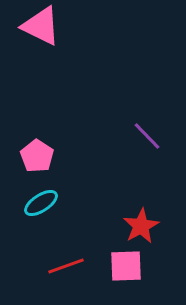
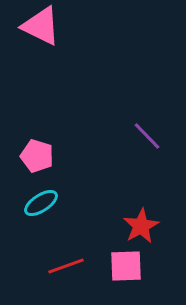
pink pentagon: rotated 16 degrees counterclockwise
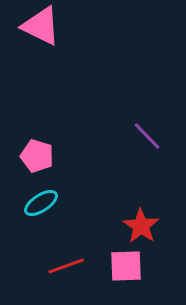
red star: rotated 9 degrees counterclockwise
